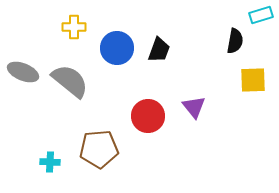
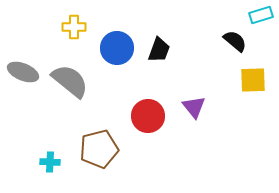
black semicircle: rotated 60 degrees counterclockwise
brown pentagon: rotated 9 degrees counterclockwise
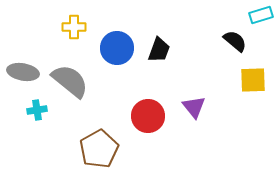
gray ellipse: rotated 12 degrees counterclockwise
brown pentagon: rotated 15 degrees counterclockwise
cyan cross: moved 13 px left, 52 px up; rotated 12 degrees counterclockwise
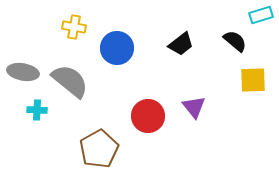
yellow cross: rotated 10 degrees clockwise
black trapezoid: moved 22 px right, 6 px up; rotated 32 degrees clockwise
cyan cross: rotated 12 degrees clockwise
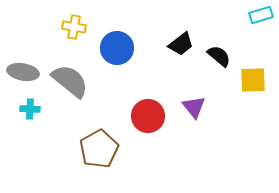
black semicircle: moved 16 px left, 15 px down
cyan cross: moved 7 px left, 1 px up
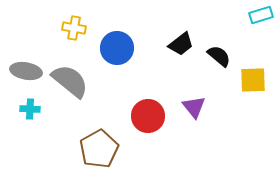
yellow cross: moved 1 px down
gray ellipse: moved 3 px right, 1 px up
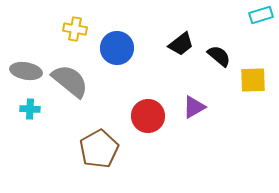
yellow cross: moved 1 px right, 1 px down
purple triangle: rotated 40 degrees clockwise
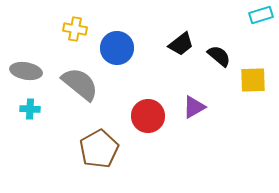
gray semicircle: moved 10 px right, 3 px down
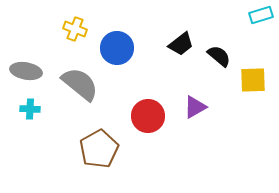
yellow cross: rotated 10 degrees clockwise
purple triangle: moved 1 px right
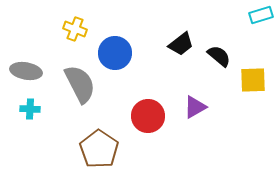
blue circle: moved 2 px left, 5 px down
gray semicircle: rotated 24 degrees clockwise
brown pentagon: rotated 9 degrees counterclockwise
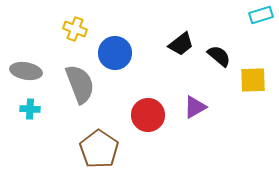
gray semicircle: rotated 6 degrees clockwise
red circle: moved 1 px up
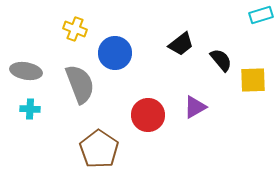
black semicircle: moved 2 px right, 4 px down; rotated 10 degrees clockwise
